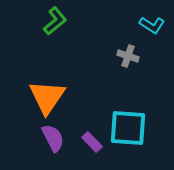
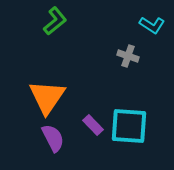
cyan square: moved 1 px right, 2 px up
purple rectangle: moved 1 px right, 17 px up
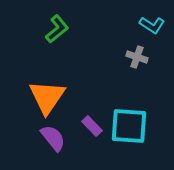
green L-shape: moved 2 px right, 8 px down
gray cross: moved 9 px right, 1 px down
purple rectangle: moved 1 px left, 1 px down
purple semicircle: rotated 12 degrees counterclockwise
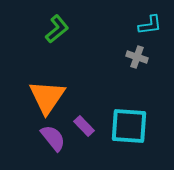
cyan L-shape: moved 2 px left; rotated 40 degrees counterclockwise
purple rectangle: moved 8 px left
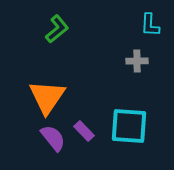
cyan L-shape: rotated 100 degrees clockwise
gray cross: moved 4 px down; rotated 20 degrees counterclockwise
purple rectangle: moved 5 px down
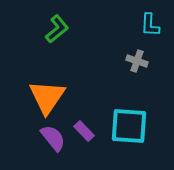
gray cross: rotated 20 degrees clockwise
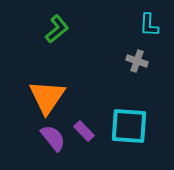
cyan L-shape: moved 1 px left
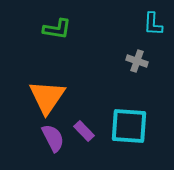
cyan L-shape: moved 4 px right, 1 px up
green L-shape: rotated 48 degrees clockwise
purple semicircle: rotated 12 degrees clockwise
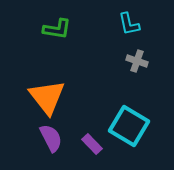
cyan L-shape: moved 24 px left; rotated 15 degrees counterclockwise
orange triangle: rotated 12 degrees counterclockwise
cyan square: rotated 27 degrees clockwise
purple rectangle: moved 8 px right, 13 px down
purple semicircle: moved 2 px left
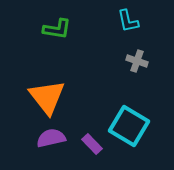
cyan L-shape: moved 1 px left, 3 px up
purple semicircle: rotated 76 degrees counterclockwise
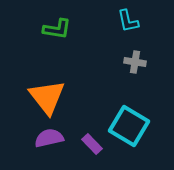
gray cross: moved 2 px left, 1 px down; rotated 10 degrees counterclockwise
purple semicircle: moved 2 px left
